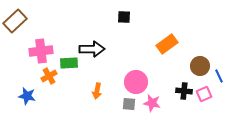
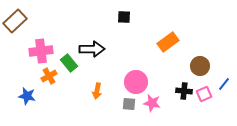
orange rectangle: moved 1 px right, 2 px up
green rectangle: rotated 54 degrees clockwise
blue line: moved 5 px right, 8 px down; rotated 64 degrees clockwise
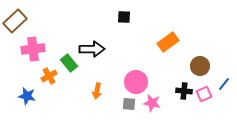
pink cross: moved 8 px left, 2 px up
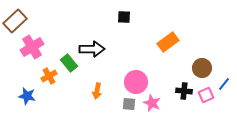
pink cross: moved 1 px left, 2 px up; rotated 25 degrees counterclockwise
brown circle: moved 2 px right, 2 px down
pink square: moved 2 px right, 1 px down
pink star: rotated 12 degrees clockwise
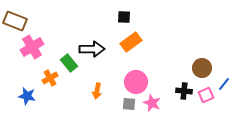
brown rectangle: rotated 65 degrees clockwise
orange rectangle: moved 37 px left
orange cross: moved 1 px right, 2 px down
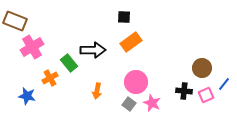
black arrow: moved 1 px right, 1 px down
gray square: rotated 32 degrees clockwise
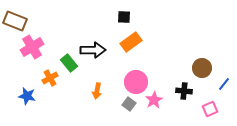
pink square: moved 4 px right, 14 px down
pink star: moved 2 px right, 3 px up; rotated 18 degrees clockwise
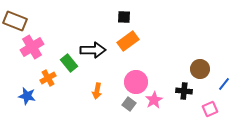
orange rectangle: moved 3 px left, 1 px up
brown circle: moved 2 px left, 1 px down
orange cross: moved 2 px left
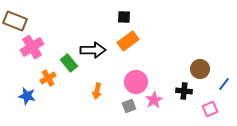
gray square: moved 2 px down; rotated 32 degrees clockwise
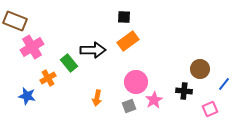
orange arrow: moved 7 px down
